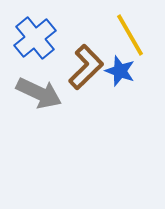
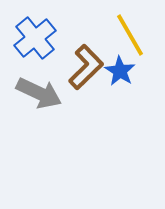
blue star: rotated 12 degrees clockwise
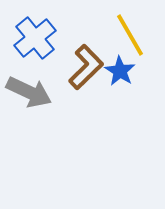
gray arrow: moved 10 px left, 1 px up
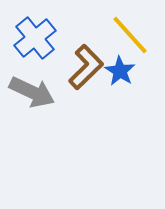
yellow line: rotated 12 degrees counterclockwise
gray arrow: moved 3 px right
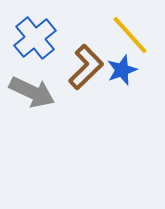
blue star: moved 2 px right, 1 px up; rotated 20 degrees clockwise
